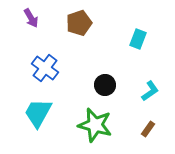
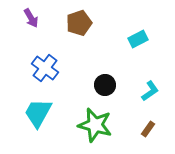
cyan rectangle: rotated 42 degrees clockwise
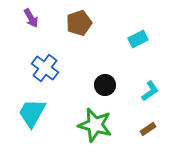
cyan trapezoid: moved 6 px left
brown rectangle: rotated 21 degrees clockwise
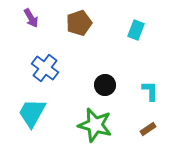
cyan rectangle: moved 2 px left, 9 px up; rotated 42 degrees counterclockwise
cyan L-shape: rotated 55 degrees counterclockwise
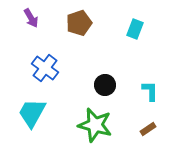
cyan rectangle: moved 1 px left, 1 px up
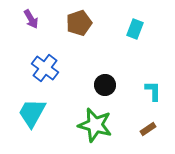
purple arrow: moved 1 px down
cyan L-shape: moved 3 px right
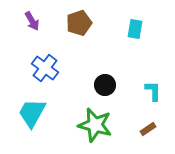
purple arrow: moved 1 px right, 2 px down
cyan rectangle: rotated 12 degrees counterclockwise
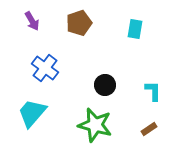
cyan trapezoid: rotated 12 degrees clockwise
brown rectangle: moved 1 px right
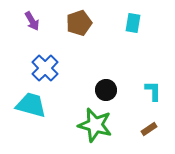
cyan rectangle: moved 2 px left, 6 px up
blue cross: rotated 8 degrees clockwise
black circle: moved 1 px right, 5 px down
cyan trapezoid: moved 1 px left, 8 px up; rotated 64 degrees clockwise
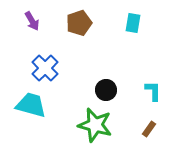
brown rectangle: rotated 21 degrees counterclockwise
